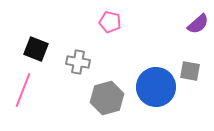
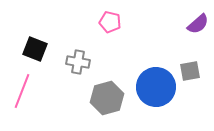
black square: moved 1 px left
gray square: rotated 20 degrees counterclockwise
pink line: moved 1 px left, 1 px down
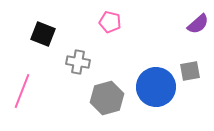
black square: moved 8 px right, 15 px up
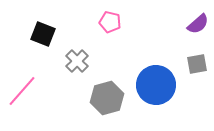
gray cross: moved 1 px left, 1 px up; rotated 35 degrees clockwise
gray square: moved 7 px right, 7 px up
blue circle: moved 2 px up
pink line: rotated 20 degrees clockwise
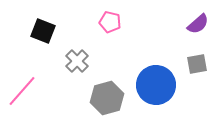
black square: moved 3 px up
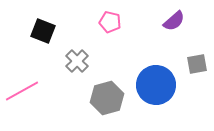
purple semicircle: moved 24 px left, 3 px up
pink line: rotated 20 degrees clockwise
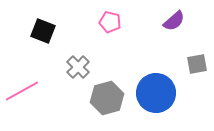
gray cross: moved 1 px right, 6 px down
blue circle: moved 8 px down
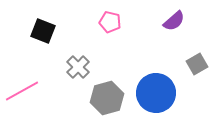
gray square: rotated 20 degrees counterclockwise
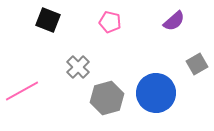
black square: moved 5 px right, 11 px up
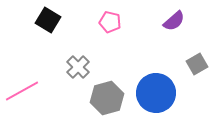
black square: rotated 10 degrees clockwise
